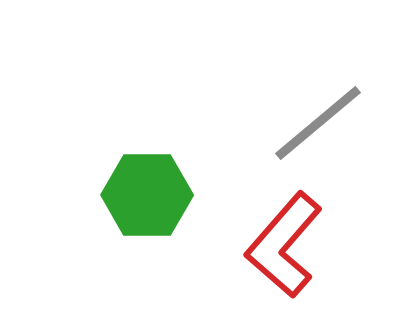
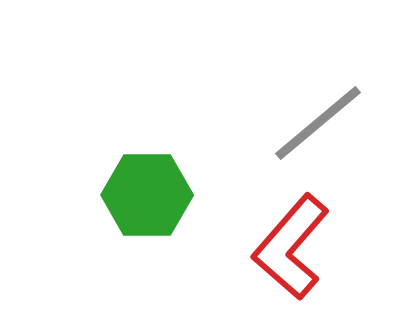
red L-shape: moved 7 px right, 2 px down
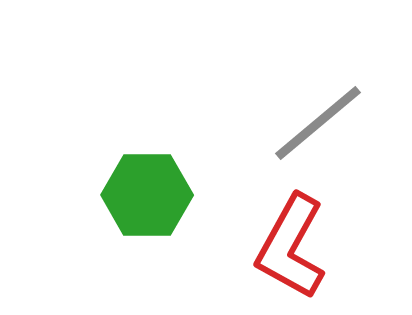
red L-shape: rotated 12 degrees counterclockwise
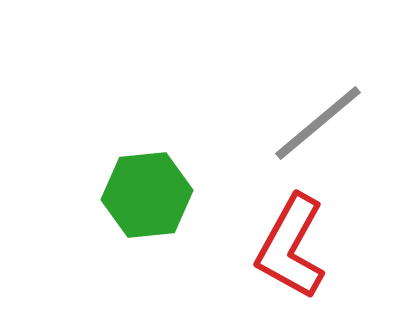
green hexagon: rotated 6 degrees counterclockwise
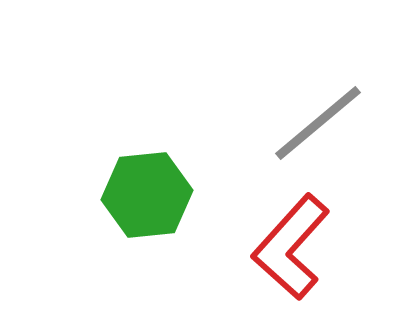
red L-shape: rotated 13 degrees clockwise
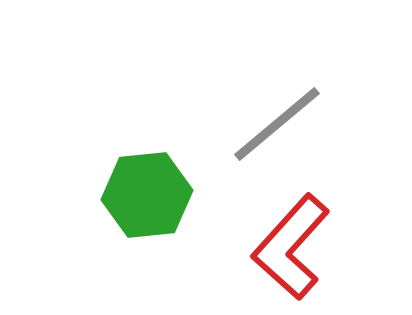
gray line: moved 41 px left, 1 px down
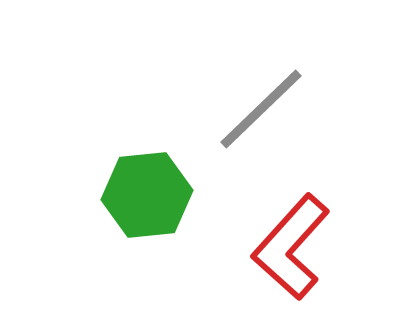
gray line: moved 16 px left, 15 px up; rotated 4 degrees counterclockwise
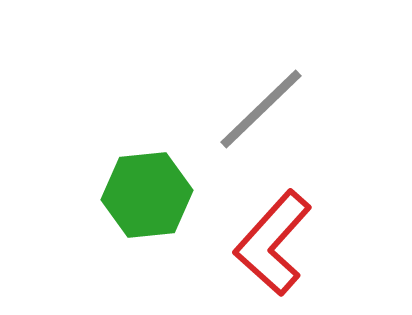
red L-shape: moved 18 px left, 4 px up
